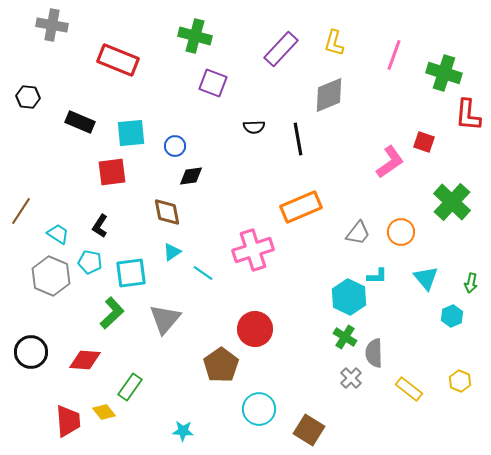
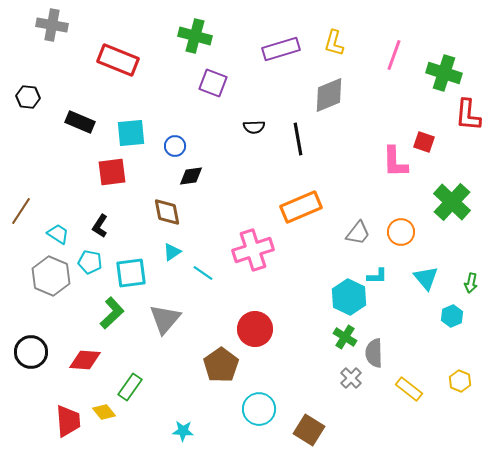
purple rectangle at (281, 49): rotated 30 degrees clockwise
pink L-shape at (390, 162): moved 5 px right; rotated 124 degrees clockwise
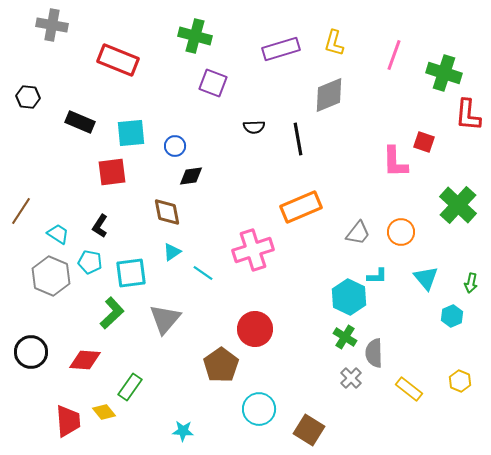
green cross at (452, 202): moved 6 px right, 3 px down
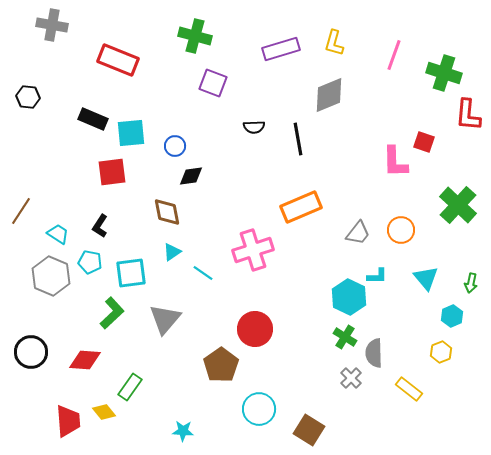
black rectangle at (80, 122): moved 13 px right, 3 px up
orange circle at (401, 232): moved 2 px up
yellow hexagon at (460, 381): moved 19 px left, 29 px up; rotated 15 degrees clockwise
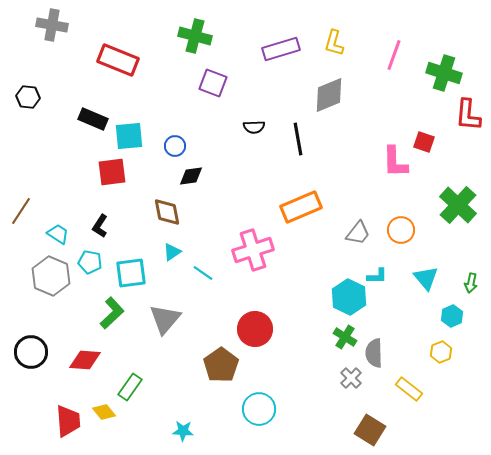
cyan square at (131, 133): moved 2 px left, 3 px down
brown square at (309, 430): moved 61 px right
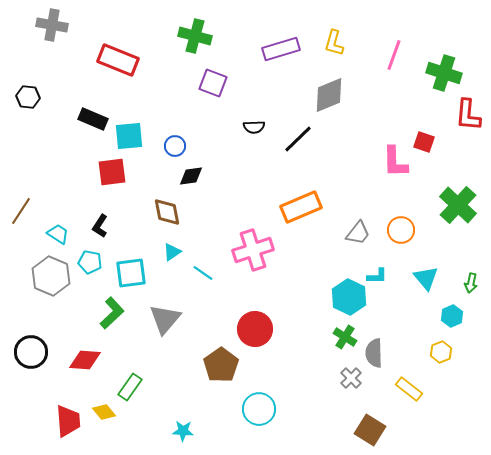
black line at (298, 139): rotated 56 degrees clockwise
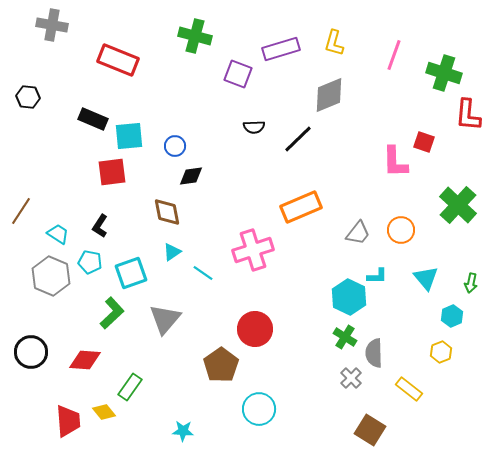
purple square at (213, 83): moved 25 px right, 9 px up
cyan square at (131, 273): rotated 12 degrees counterclockwise
